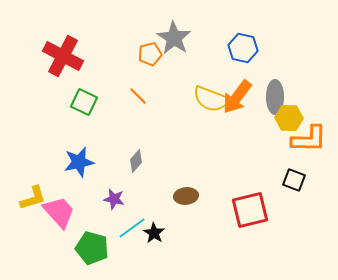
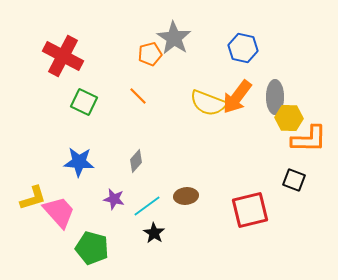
yellow semicircle: moved 3 px left, 4 px down
blue star: rotated 16 degrees clockwise
cyan line: moved 15 px right, 22 px up
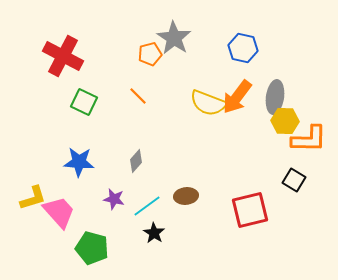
gray ellipse: rotated 8 degrees clockwise
yellow hexagon: moved 4 px left, 3 px down
black square: rotated 10 degrees clockwise
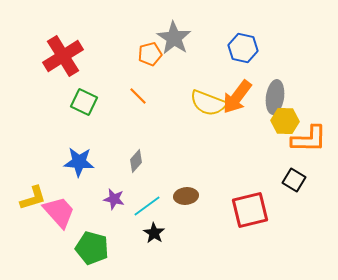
red cross: rotated 30 degrees clockwise
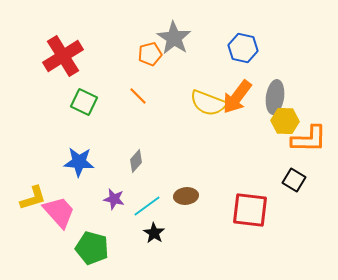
red square: rotated 21 degrees clockwise
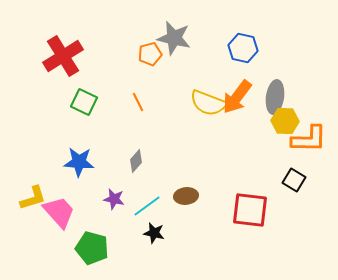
gray star: rotated 20 degrees counterclockwise
orange line: moved 6 px down; rotated 18 degrees clockwise
black star: rotated 20 degrees counterclockwise
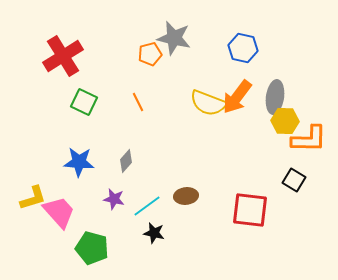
gray diamond: moved 10 px left
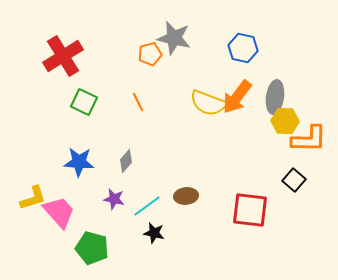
black square: rotated 10 degrees clockwise
